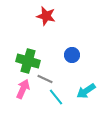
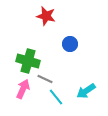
blue circle: moved 2 px left, 11 px up
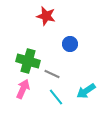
gray line: moved 7 px right, 5 px up
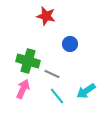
cyan line: moved 1 px right, 1 px up
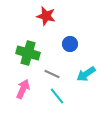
green cross: moved 8 px up
cyan arrow: moved 17 px up
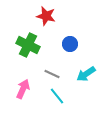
green cross: moved 8 px up; rotated 10 degrees clockwise
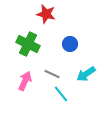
red star: moved 2 px up
green cross: moved 1 px up
pink arrow: moved 2 px right, 8 px up
cyan line: moved 4 px right, 2 px up
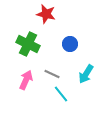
cyan arrow: rotated 24 degrees counterclockwise
pink arrow: moved 1 px right, 1 px up
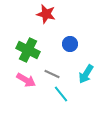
green cross: moved 6 px down
pink arrow: rotated 96 degrees clockwise
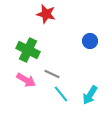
blue circle: moved 20 px right, 3 px up
cyan arrow: moved 4 px right, 21 px down
